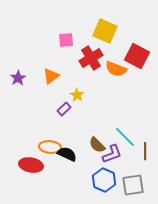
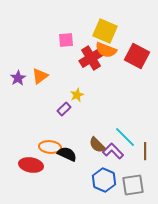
orange semicircle: moved 10 px left, 19 px up
orange triangle: moved 11 px left
yellow star: rotated 16 degrees clockwise
purple L-shape: moved 1 px right, 3 px up; rotated 115 degrees counterclockwise
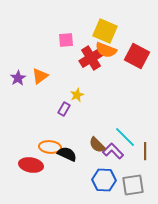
purple rectangle: rotated 16 degrees counterclockwise
blue hexagon: rotated 20 degrees counterclockwise
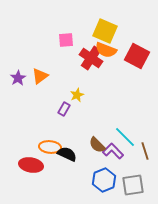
red cross: rotated 25 degrees counterclockwise
brown line: rotated 18 degrees counterclockwise
blue hexagon: rotated 25 degrees counterclockwise
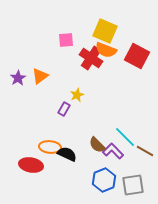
brown line: rotated 42 degrees counterclockwise
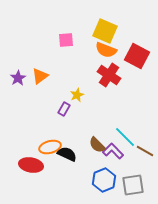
red cross: moved 18 px right, 17 px down
orange ellipse: rotated 20 degrees counterclockwise
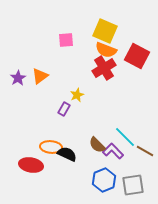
red cross: moved 5 px left, 7 px up; rotated 25 degrees clockwise
orange ellipse: moved 1 px right; rotated 20 degrees clockwise
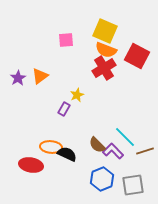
brown line: rotated 48 degrees counterclockwise
blue hexagon: moved 2 px left, 1 px up
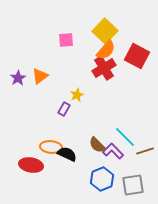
yellow square: rotated 20 degrees clockwise
orange semicircle: rotated 70 degrees counterclockwise
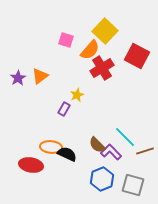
pink square: rotated 21 degrees clockwise
orange semicircle: moved 16 px left
red cross: moved 2 px left
purple L-shape: moved 2 px left, 1 px down
gray square: rotated 25 degrees clockwise
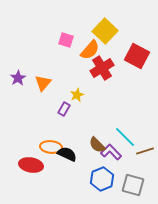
orange triangle: moved 3 px right, 7 px down; rotated 12 degrees counterclockwise
